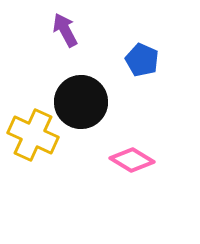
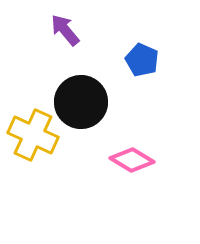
purple arrow: rotated 12 degrees counterclockwise
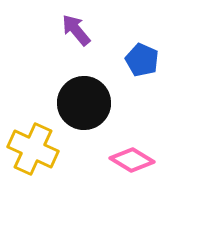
purple arrow: moved 11 px right
black circle: moved 3 px right, 1 px down
yellow cross: moved 14 px down
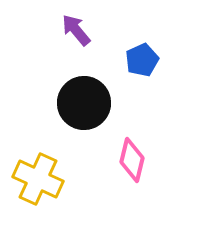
blue pentagon: rotated 24 degrees clockwise
yellow cross: moved 5 px right, 30 px down
pink diamond: rotated 72 degrees clockwise
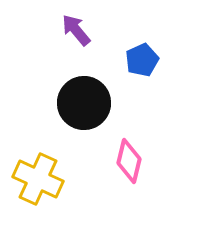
pink diamond: moved 3 px left, 1 px down
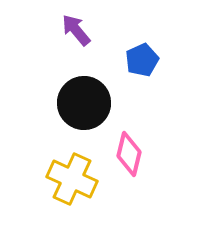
pink diamond: moved 7 px up
yellow cross: moved 34 px right
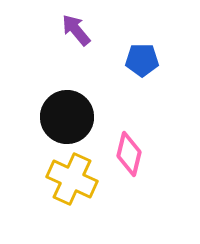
blue pentagon: rotated 24 degrees clockwise
black circle: moved 17 px left, 14 px down
